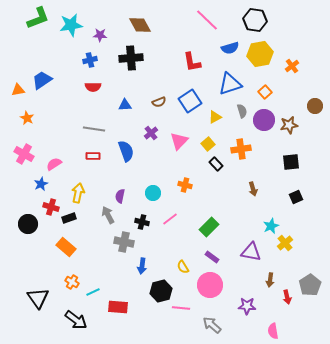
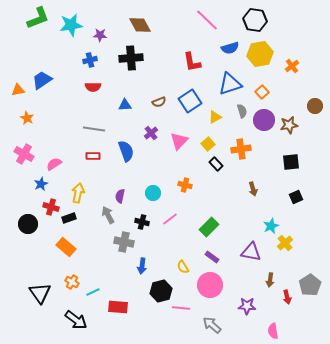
orange square at (265, 92): moved 3 px left
black triangle at (38, 298): moved 2 px right, 5 px up
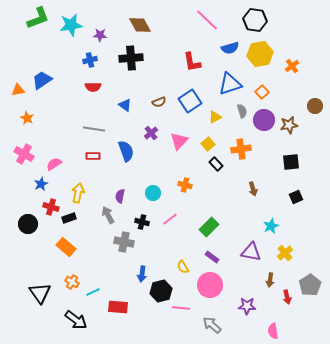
blue triangle at (125, 105): rotated 40 degrees clockwise
yellow cross at (285, 243): moved 10 px down
blue arrow at (142, 266): moved 8 px down
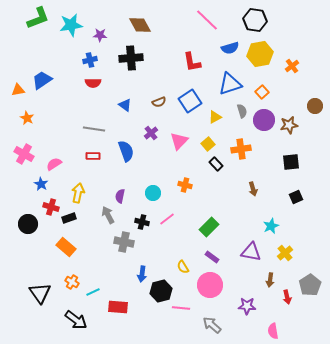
red semicircle at (93, 87): moved 4 px up
blue star at (41, 184): rotated 16 degrees counterclockwise
pink line at (170, 219): moved 3 px left
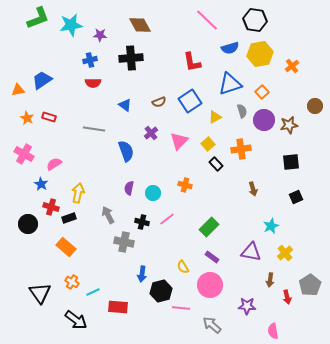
red rectangle at (93, 156): moved 44 px left, 39 px up; rotated 16 degrees clockwise
purple semicircle at (120, 196): moved 9 px right, 8 px up
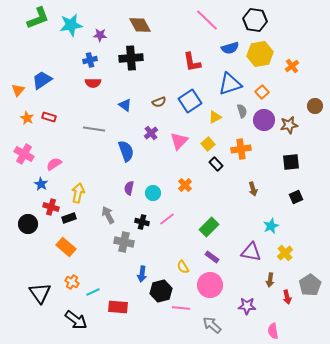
orange triangle at (18, 90): rotated 40 degrees counterclockwise
orange cross at (185, 185): rotated 32 degrees clockwise
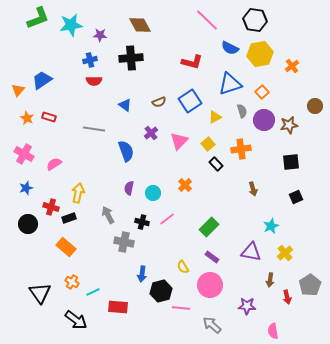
blue semicircle at (230, 48): rotated 42 degrees clockwise
red L-shape at (192, 62): rotated 65 degrees counterclockwise
red semicircle at (93, 83): moved 1 px right, 2 px up
blue star at (41, 184): moved 15 px left, 4 px down; rotated 24 degrees clockwise
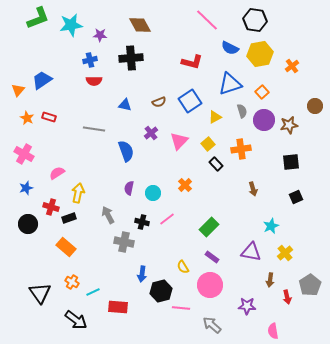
blue triangle at (125, 105): rotated 24 degrees counterclockwise
pink semicircle at (54, 164): moved 3 px right, 9 px down
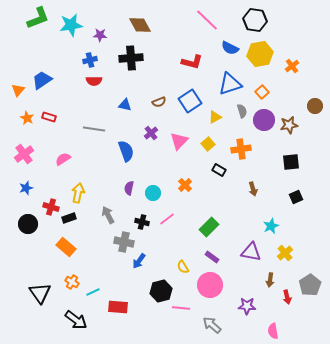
pink cross at (24, 154): rotated 24 degrees clockwise
black rectangle at (216, 164): moved 3 px right, 6 px down; rotated 16 degrees counterclockwise
pink semicircle at (57, 173): moved 6 px right, 14 px up
blue arrow at (142, 274): moved 3 px left, 13 px up; rotated 28 degrees clockwise
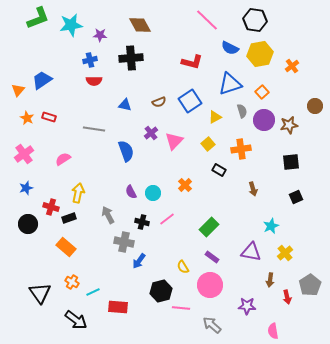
pink triangle at (179, 141): moved 5 px left
purple semicircle at (129, 188): moved 2 px right, 4 px down; rotated 40 degrees counterclockwise
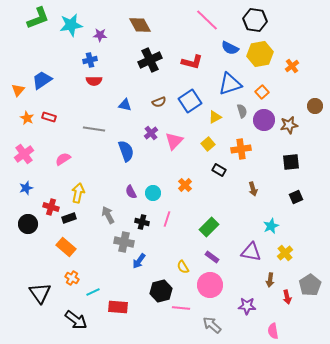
black cross at (131, 58): moved 19 px right, 2 px down; rotated 20 degrees counterclockwise
pink line at (167, 219): rotated 35 degrees counterclockwise
orange cross at (72, 282): moved 4 px up
